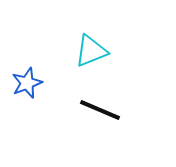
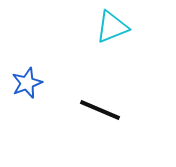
cyan triangle: moved 21 px right, 24 px up
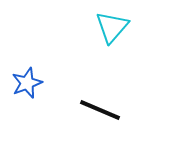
cyan triangle: rotated 27 degrees counterclockwise
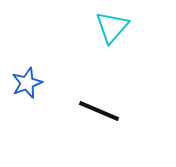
black line: moved 1 px left, 1 px down
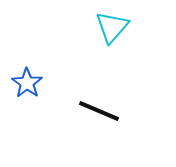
blue star: rotated 16 degrees counterclockwise
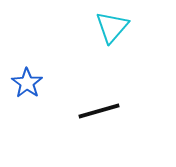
black line: rotated 39 degrees counterclockwise
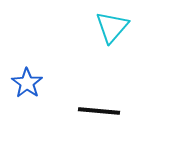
black line: rotated 21 degrees clockwise
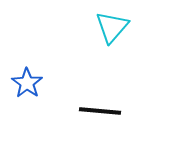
black line: moved 1 px right
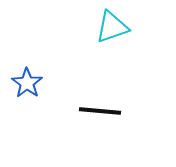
cyan triangle: rotated 30 degrees clockwise
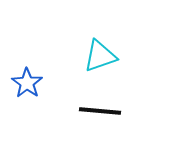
cyan triangle: moved 12 px left, 29 px down
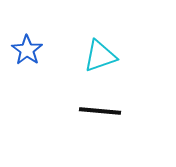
blue star: moved 33 px up
